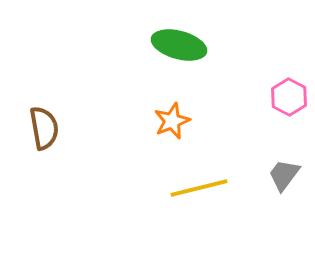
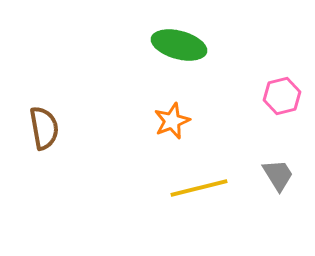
pink hexagon: moved 7 px left, 1 px up; rotated 18 degrees clockwise
gray trapezoid: moved 6 px left; rotated 111 degrees clockwise
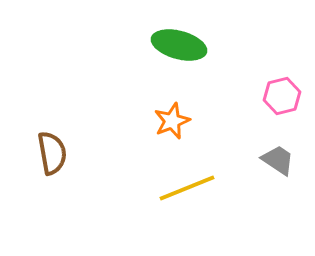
brown semicircle: moved 8 px right, 25 px down
gray trapezoid: moved 15 px up; rotated 24 degrees counterclockwise
yellow line: moved 12 px left; rotated 8 degrees counterclockwise
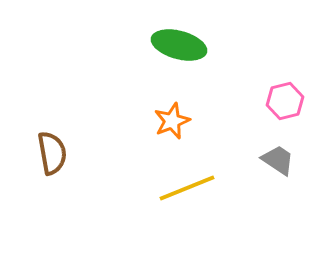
pink hexagon: moved 3 px right, 5 px down
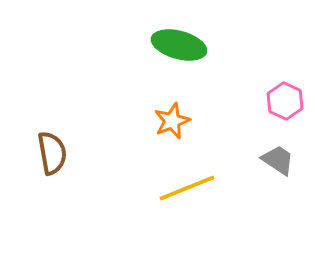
pink hexagon: rotated 21 degrees counterclockwise
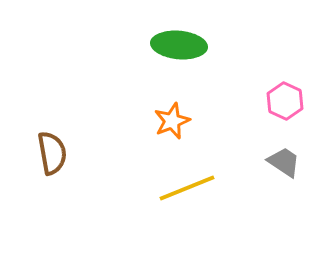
green ellipse: rotated 10 degrees counterclockwise
gray trapezoid: moved 6 px right, 2 px down
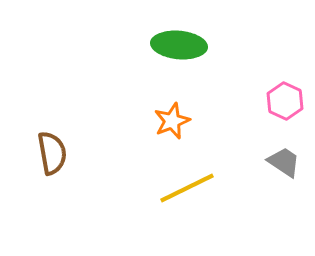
yellow line: rotated 4 degrees counterclockwise
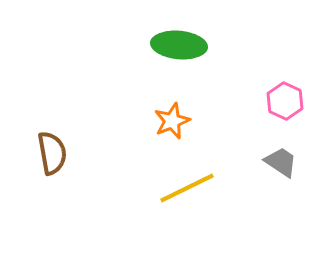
gray trapezoid: moved 3 px left
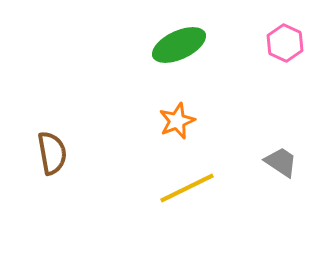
green ellipse: rotated 30 degrees counterclockwise
pink hexagon: moved 58 px up
orange star: moved 5 px right
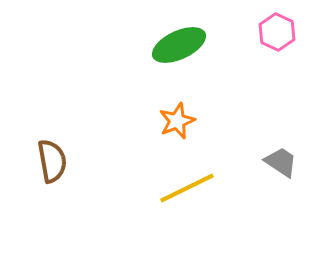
pink hexagon: moved 8 px left, 11 px up
brown semicircle: moved 8 px down
